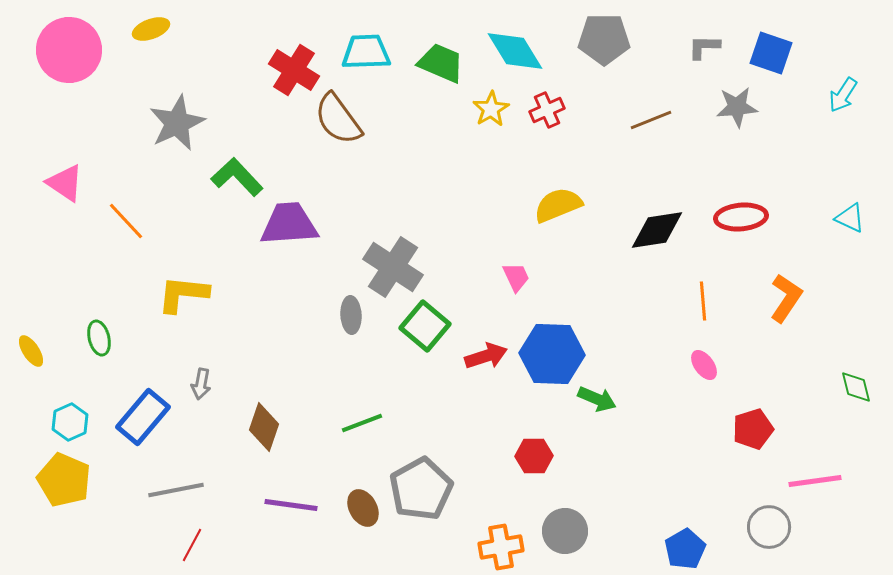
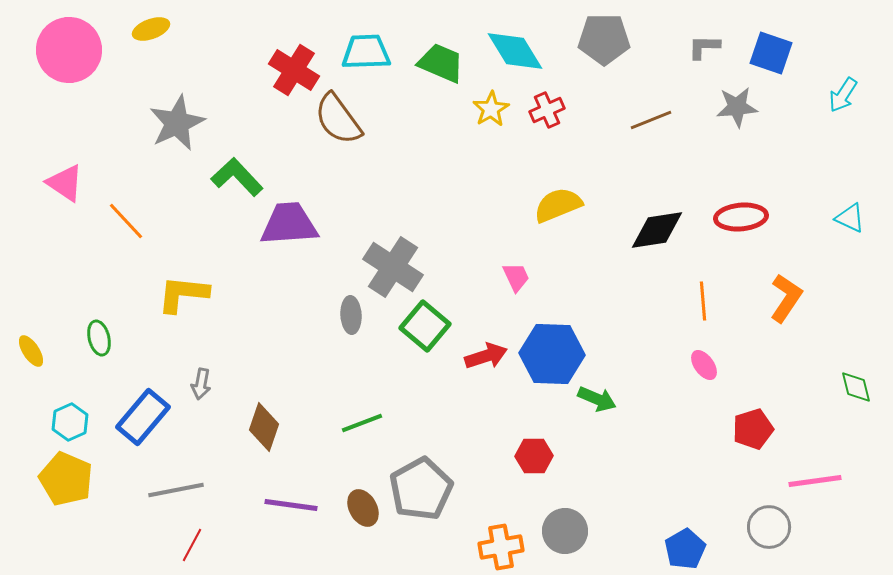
yellow pentagon at (64, 480): moved 2 px right, 1 px up
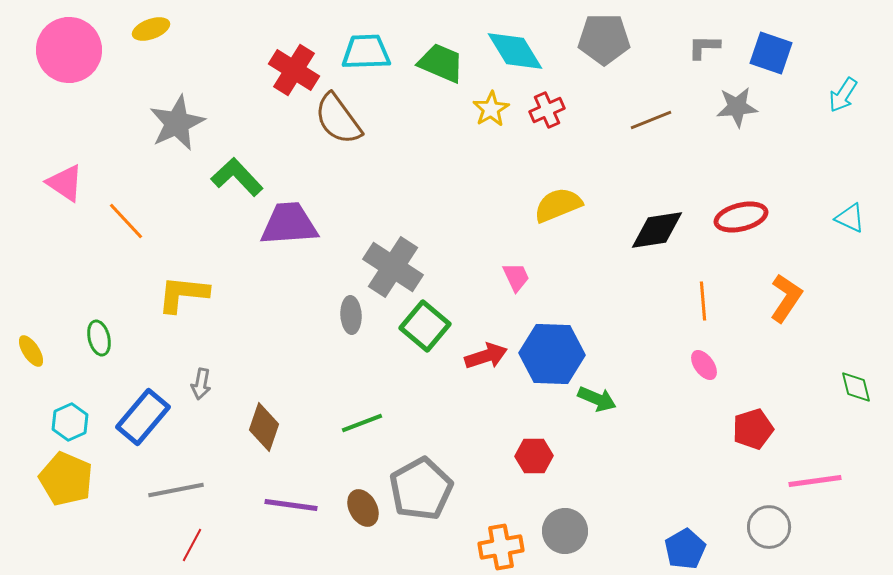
red ellipse at (741, 217): rotated 9 degrees counterclockwise
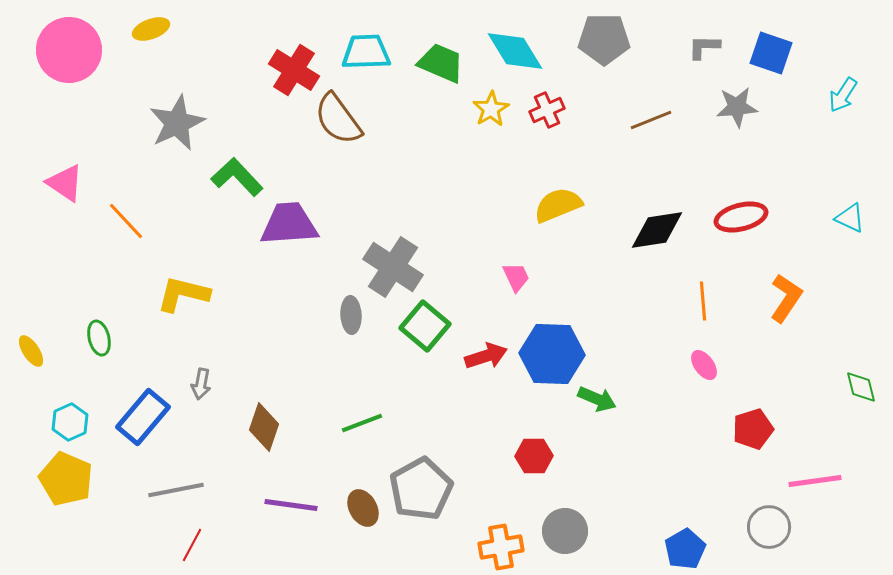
yellow L-shape at (183, 294): rotated 8 degrees clockwise
green diamond at (856, 387): moved 5 px right
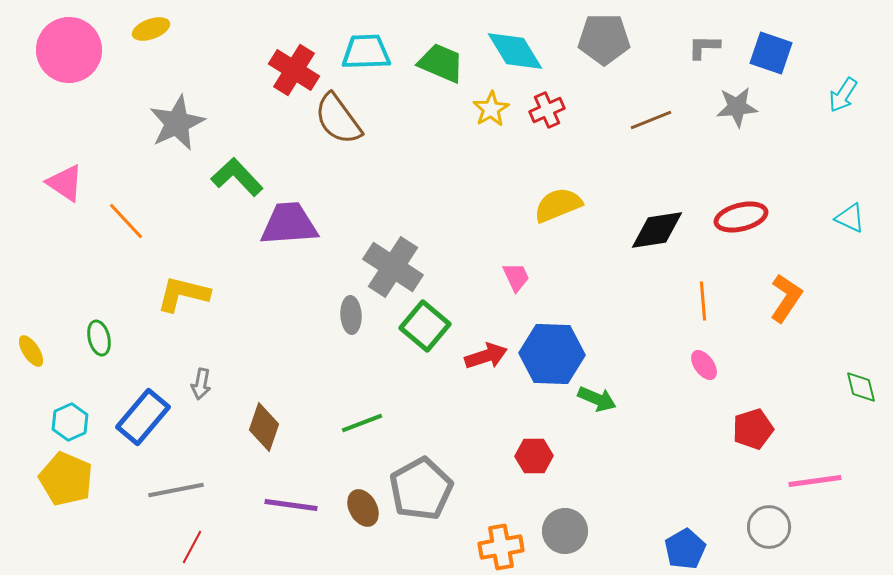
red line at (192, 545): moved 2 px down
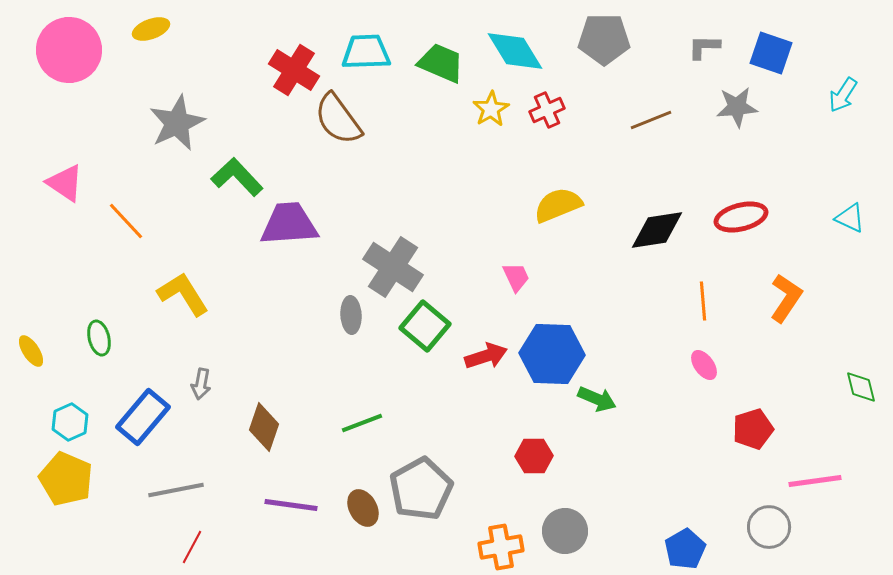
yellow L-shape at (183, 294): rotated 44 degrees clockwise
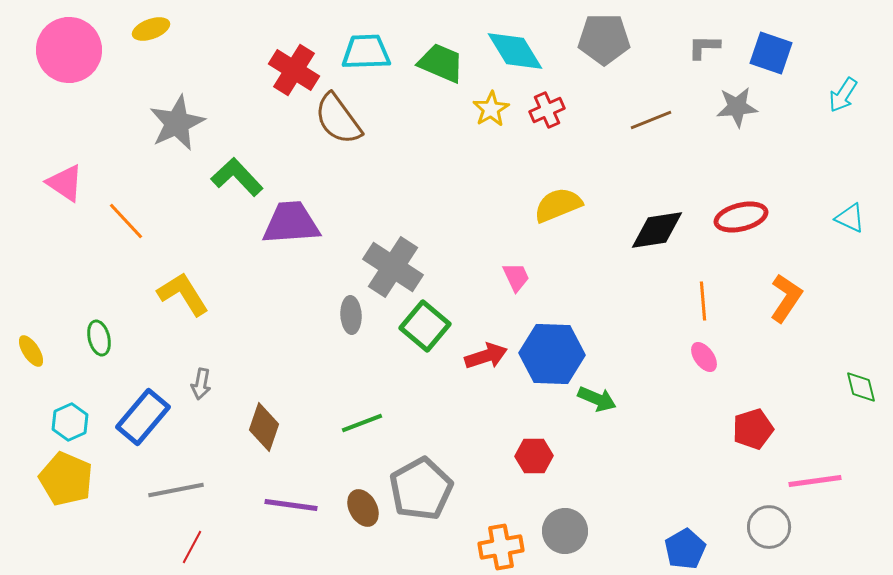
purple trapezoid at (289, 224): moved 2 px right, 1 px up
pink ellipse at (704, 365): moved 8 px up
